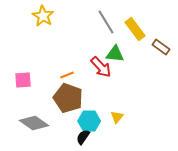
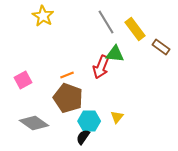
red arrow: rotated 65 degrees clockwise
pink square: rotated 24 degrees counterclockwise
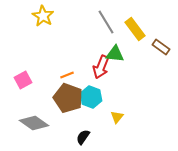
cyan hexagon: moved 2 px right, 24 px up; rotated 20 degrees clockwise
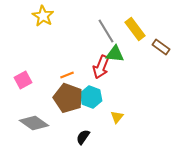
gray line: moved 9 px down
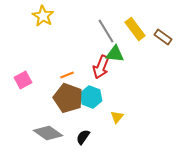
brown rectangle: moved 2 px right, 10 px up
gray diamond: moved 14 px right, 10 px down
